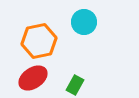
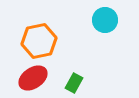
cyan circle: moved 21 px right, 2 px up
green rectangle: moved 1 px left, 2 px up
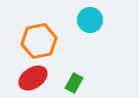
cyan circle: moved 15 px left
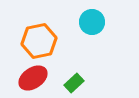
cyan circle: moved 2 px right, 2 px down
green rectangle: rotated 18 degrees clockwise
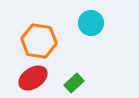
cyan circle: moved 1 px left, 1 px down
orange hexagon: rotated 20 degrees clockwise
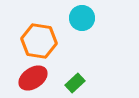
cyan circle: moved 9 px left, 5 px up
green rectangle: moved 1 px right
